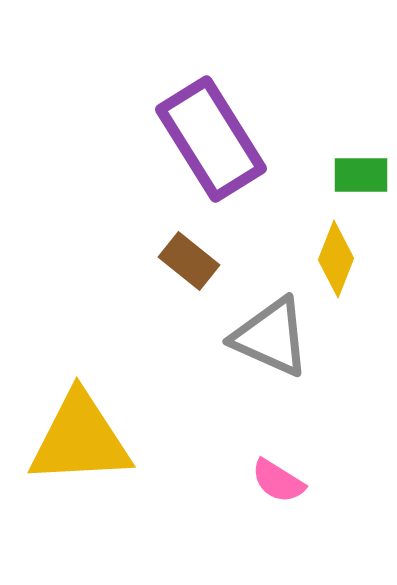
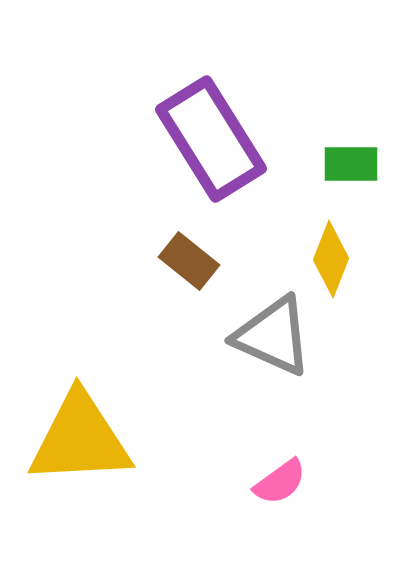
green rectangle: moved 10 px left, 11 px up
yellow diamond: moved 5 px left
gray triangle: moved 2 px right, 1 px up
pink semicircle: moved 2 px right, 1 px down; rotated 68 degrees counterclockwise
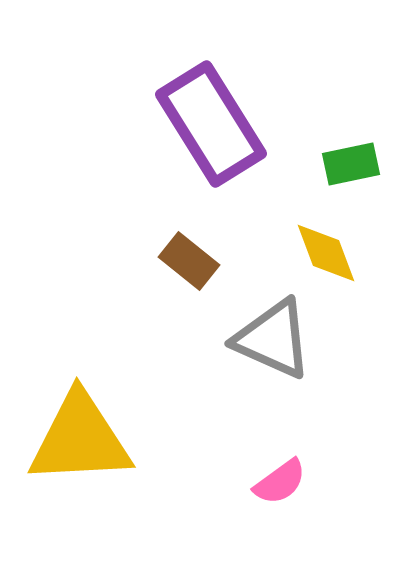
purple rectangle: moved 15 px up
green rectangle: rotated 12 degrees counterclockwise
yellow diamond: moved 5 px left, 6 px up; rotated 42 degrees counterclockwise
gray triangle: moved 3 px down
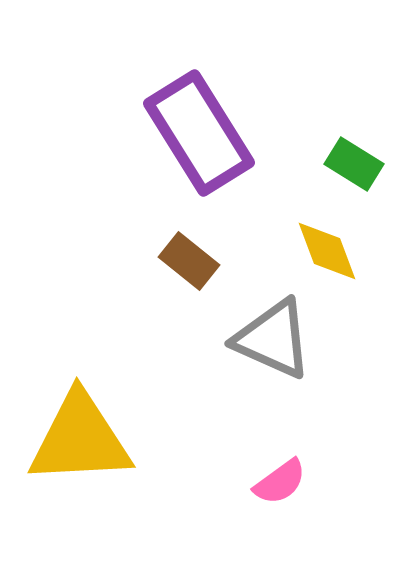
purple rectangle: moved 12 px left, 9 px down
green rectangle: moved 3 px right; rotated 44 degrees clockwise
yellow diamond: moved 1 px right, 2 px up
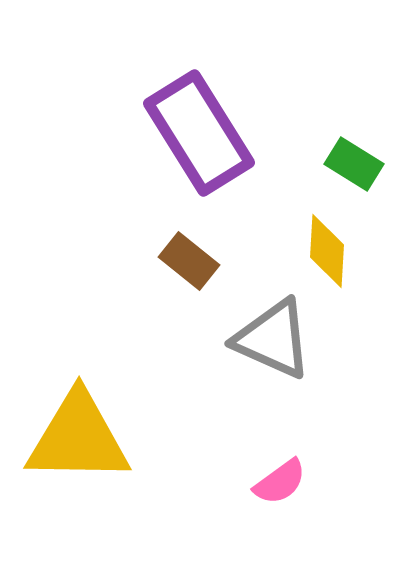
yellow diamond: rotated 24 degrees clockwise
yellow triangle: moved 2 px left, 1 px up; rotated 4 degrees clockwise
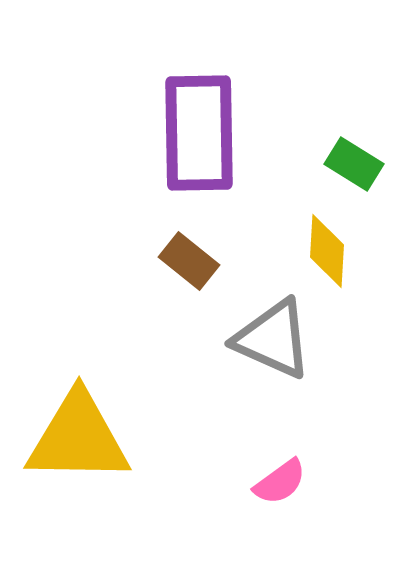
purple rectangle: rotated 31 degrees clockwise
